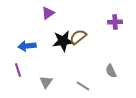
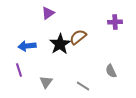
black star: moved 3 px left, 3 px down; rotated 25 degrees counterclockwise
purple line: moved 1 px right
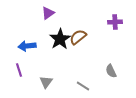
black star: moved 5 px up
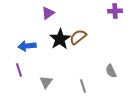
purple cross: moved 11 px up
gray line: rotated 40 degrees clockwise
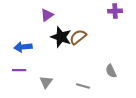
purple triangle: moved 1 px left, 2 px down
black star: moved 1 px right, 2 px up; rotated 20 degrees counterclockwise
blue arrow: moved 4 px left, 1 px down
purple line: rotated 72 degrees counterclockwise
gray line: rotated 56 degrees counterclockwise
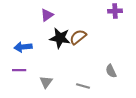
black star: moved 1 px left, 1 px down; rotated 10 degrees counterclockwise
